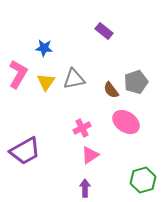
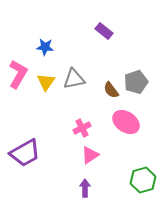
blue star: moved 1 px right, 1 px up
purple trapezoid: moved 2 px down
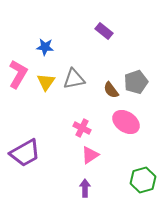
pink cross: rotated 36 degrees counterclockwise
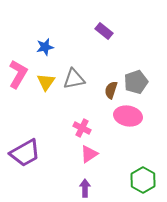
blue star: rotated 18 degrees counterclockwise
brown semicircle: rotated 54 degrees clockwise
pink ellipse: moved 2 px right, 6 px up; rotated 24 degrees counterclockwise
pink triangle: moved 1 px left, 1 px up
green hexagon: rotated 15 degrees counterclockwise
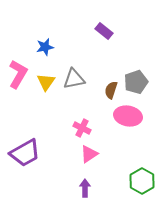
green hexagon: moved 1 px left, 1 px down
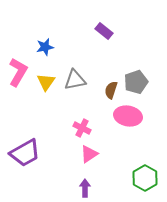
pink L-shape: moved 2 px up
gray triangle: moved 1 px right, 1 px down
green hexagon: moved 3 px right, 3 px up
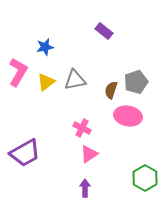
yellow triangle: rotated 18 degrees clockwise
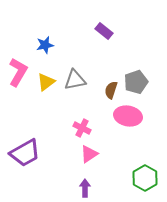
blue star: moved 2 px up
